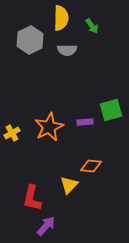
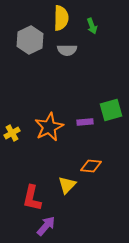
green arrow: rotated 14 degrees clockwise
yellow triangle: moved 2 px left
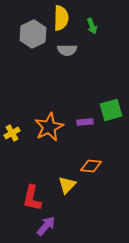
gray hexagon: moved 3 px right, 6 px up
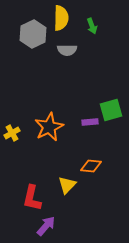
purple rectangle: moved 5 px right
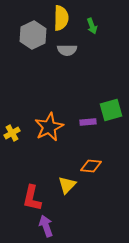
gray hexagon: moved 1 px down
purple rectangle: moved 2 px left
purple arrow: rotated 60 degrees counterclockwise
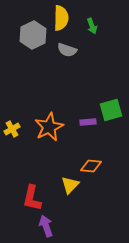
gray semicircle: rotated 18 degrees clockwise
yellow cross: moved 4 px up
yellow triangle: moved 3 px right
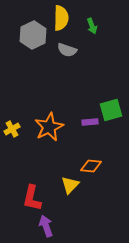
purple rectangle: moved 2 px right
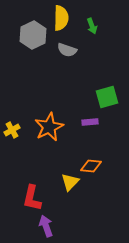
green square: moved 4 px left, 13 px up
yellow cross: moved 1 px down
yellow triangle: moved 3 px up
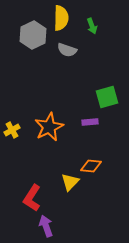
red L-shape: rotated 20 degrees clockwise
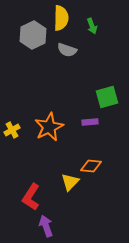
red L-shape: moved 1 px left, 1 px up
